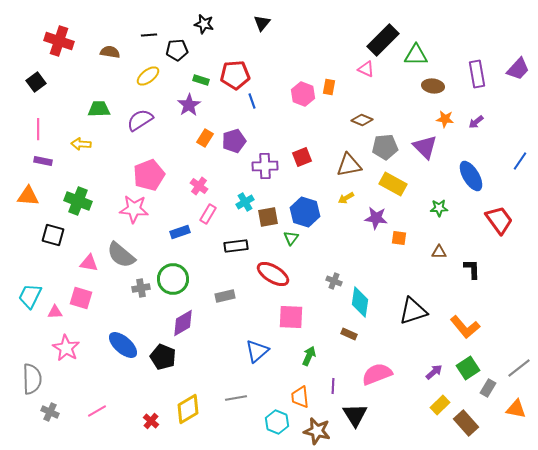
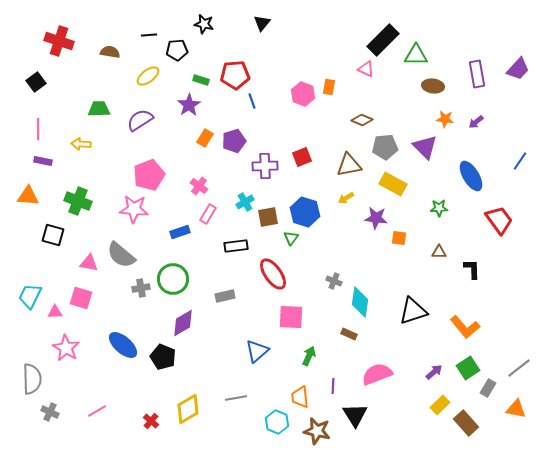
red ellipse at (273, 274): rotated 24 degrees clockwise
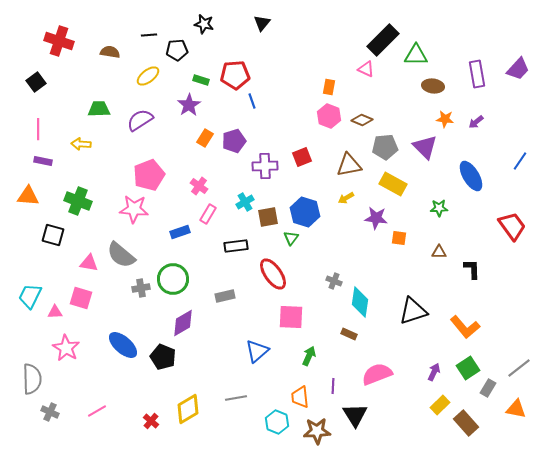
pink hexagon at (303, 94): moved 26 px right, 22 px down
red trapezoid at (499, 220): moved 13 px right, 6 px down
purple arrow at (434, 372): rotated 24 degrees counterclockwise
brown star at (317, 431): rotated 16 degrees counterclockwise
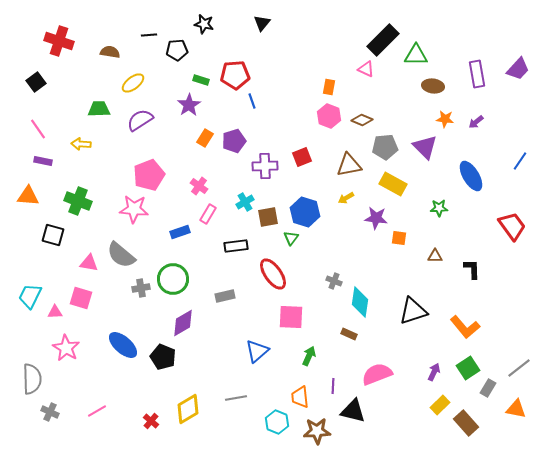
yellow ellipse at (148, 76): moved 15 px left, 7 px down
pink line at (38, 129): rotated 35 degrees counterclockwise
brown triangle at (439, 252): moved 4 px left, 4 px down
black triangle at (355, 415): moved 2 px left, 4 px up; rotated 44 degrees counterclockwise
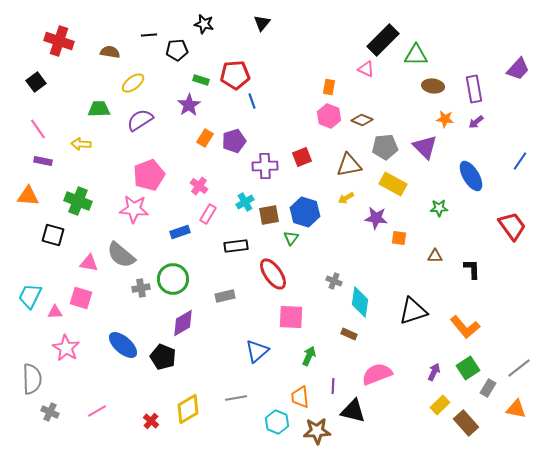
purple rectangle at (477, 74): moved 3 px left, 15 px down
brown square at (268, 217): moved 1 px right, 2 px up
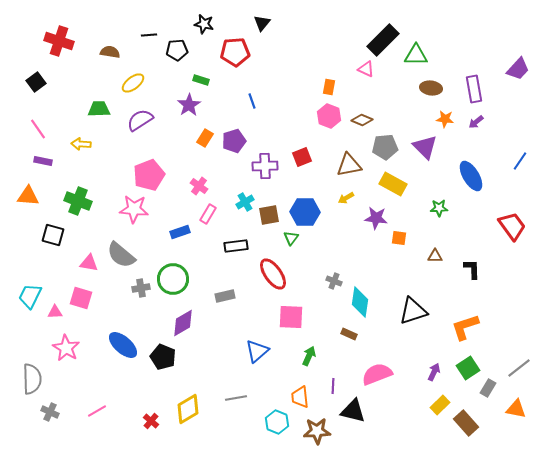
red pentagon at (235, 75): moved 23 px up
brown ellipse at (433, 86): moved 2 px left, 2 px down
blue hexagon at (305, 212): rotated 16 degrees counterclockwise
orange L-shape at (465, 327): rotated 112 degrees clockwise
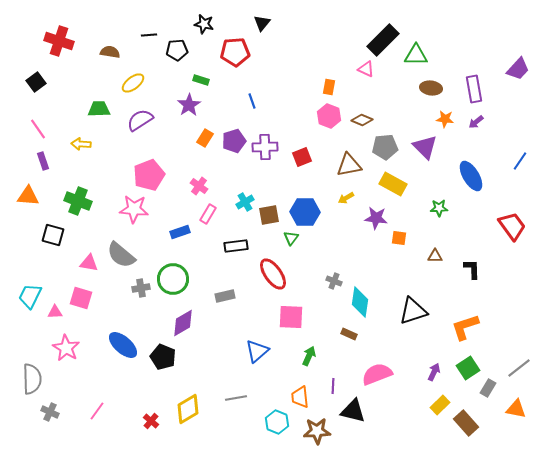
purple rectangle at (43, 161): rotated 60 degrees clockwise
purple cross at (265, 166): moved 19 px up
pink line at (97, 411): rotated 24 degrees counterclockwise
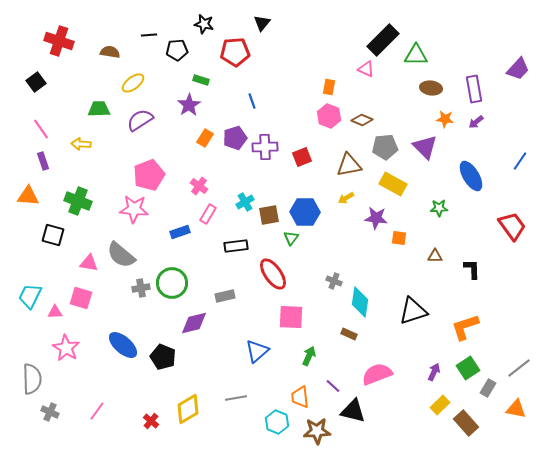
pink line at (38, 129): moved 3 px right
purple pentagon at (234, 141): moved 1 px right, 3 px up
green circle at (173, 279): moved 1 px left, 4 px down
purple diamond at (183, 323): moved 11 px right; rotated 16 degrees clockwise
purple line at (333, 386): rotated 49 degrees counterclockwise
